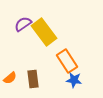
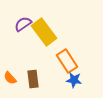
orange semicircle: rotated 88 degrees clockwise
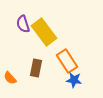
purple semicircle: rotated 72 degrees counterclockwise
brown rectangle: moved 3 px right, 11 px up; rotated 18 degrees clockwise
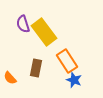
blue star: rotated 14 degrees clockwise
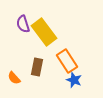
brown rectangle: moved 1 px right, 1 px up
orange semicircle: moved 4 px right
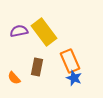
purple semicircle: moved 4 px left, 7 px down; rotated 96 degrees clockwise
orange rectangle: moved 3 px right; rotated 10 degrees clockwise
blue star: moved 2 px up
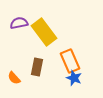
purple semicircle: moved 8 px up
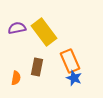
purple semicircle: moved 2 px left, 5 px down
orange semicircle: moved 2 px right; rotated 128 degrees counterclockwise
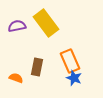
purple semicircle: moved 2 px up
yellow rectangle: moved 2 px right, 9 px up
orange semicircle: rotated 80 degrees counterclockwise
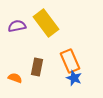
orange semicircle: moved 1 px left
